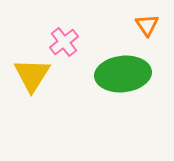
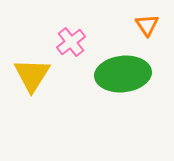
pink cross: moved 7 px right
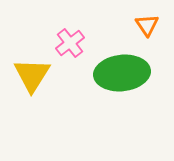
pink cross: moved 1 px left, 1 px down
green ellipse: moved 1 px left, 1 px up
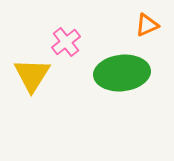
orange triangle: rotated 40 degrees clockwise
pink cross: moved 4 px left, 1 px up
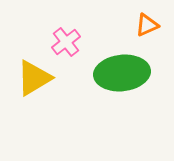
yellow triangle: moved 2 px right, 3 px down; rotated 27 degrees clockwise
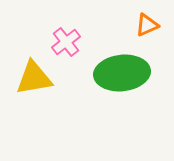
yellow triangle: rotated 21 degrees clockwise
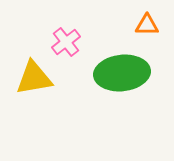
orange triangle: rotated 25 degrees clockwise
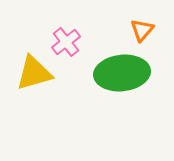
orange triangle: moved 5 px left, 5 px down; rotated 50 degrees counterclockwise
yellow triangle: moved 5 px up; rotated 6 degrees counterclockwise
